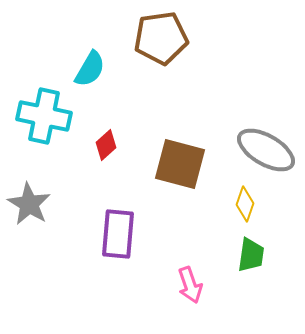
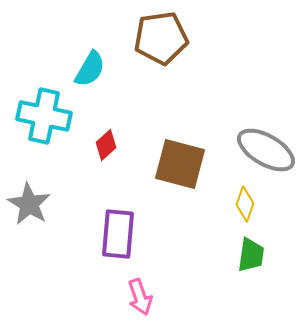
pink arrow: moved 50 px left, 12 px down
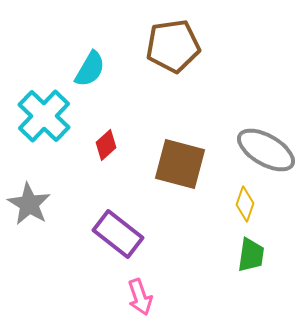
brown pentagon: moved 12 px right, 8 px down
cyan cross: rotated 32 degrees clockwise
purple rectangle: rotated 57 degrees counterclockwise
